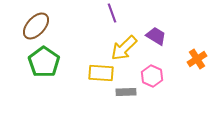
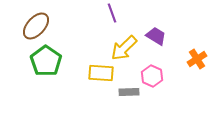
green pentagon: moved 2 px right, 1 px up
gray rectangle: moved 3 px right
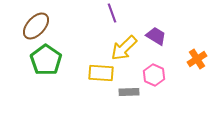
green pentagon: moved 1 px up
pink hexagon: moved 2 px right, 1 px up
